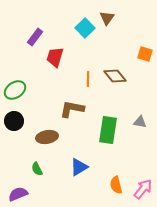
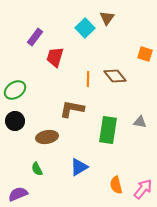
black circle: moved 1 px right
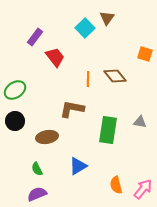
red trapezoid: rotated 125 degrees clockwise
blue triangle: moved 1 px left, 1 px up
purple semicircle: moved 19 px right
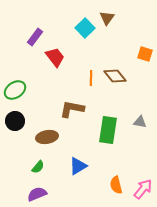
orange line: moved 3 px right, 1 px up
green semicircle: moved 1 px right, 2 px up; rotated 112 degrees counterclockwise
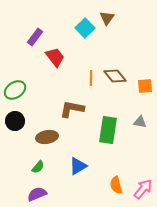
orange square: moved 32 px down; rotated 21 degrees counterclockwise
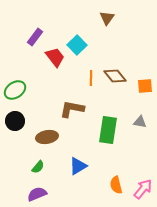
cyan square: moved 8 px left, 17 px down
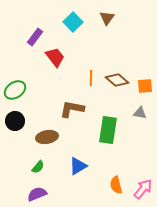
cyan square: moved 4 px left, 23 px up
brown diamond: moved 2 px right, 4 px down; rotated 10 degrees counterclockwise
gray triangle: moved 9 px up
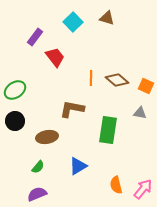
brown triangle: rotated 49 degrees counterclockwise
orange square: moved 1 px right; rotated 28 degrees clockwise
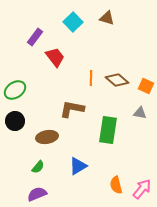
pink arrow: moved 1 px left
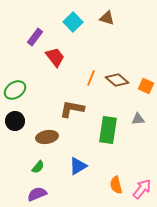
orange line: rotated 21 degrees clockwise
gray triangle: moved 2 px left, 6 px down; rotated 16 degrees counterclockwise
